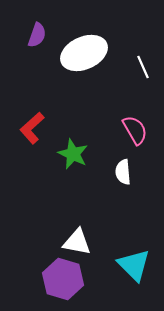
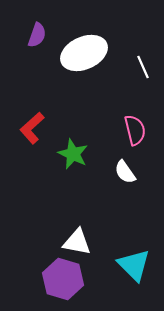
pink semicircle: rotated 16 degrees clockwise
white semicircle: moved 2 px right; rotated 30 degrees counterclockwise
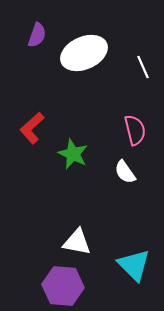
purple hexagon: moved 7 px down; rotated 12 degrees counterclockwise
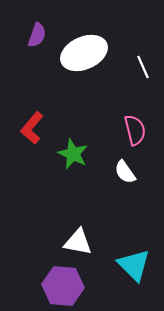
red L-shape: rotated 8 degrees counterclockwise
white triangle: moved 1 px right
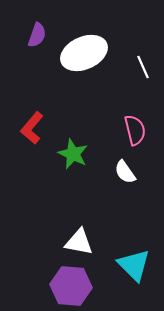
white triangle: moved 1 px right
purple hexagon: moved 8 px right
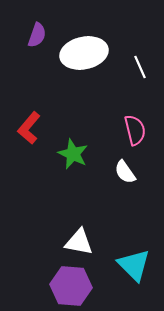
white ellipse: rotated 12 degrees clockwise
white line: moved 3 px left
red L-shape: moved 3 px left
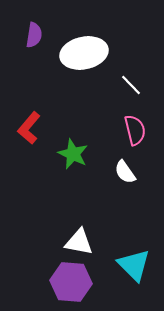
purple semicircle: moved 3 px left; rotated 10 degrees counterclockwise
white line: moved 9 px left, 18 px down; rotated 20 degrees counterclockwise
purple hexagon: moved 4 px up
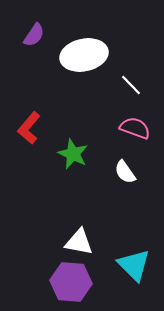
purple semicircle: rotated 25 degrees clockwise
white ellipse: moved 2 px down
pink semicircle: moved 2 px up; rotated 56 degrees counterclockwise
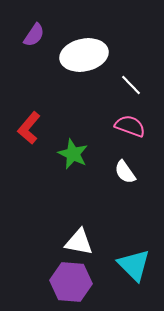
pink semicircle: moved 5 px left, 2 px up
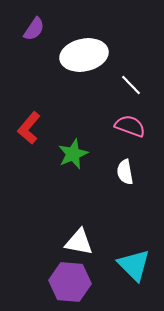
purple semicircle: moved 6 px up
green star: rotated 24 degrees clockwise
white semicircle: rotated 25 degrees clockwise
purple hexagon: moved 1 px left
